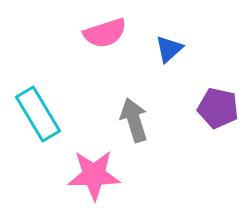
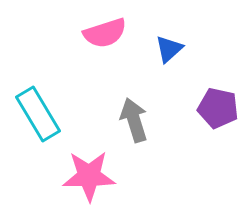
pink star: moved 5 px left, 1 px down
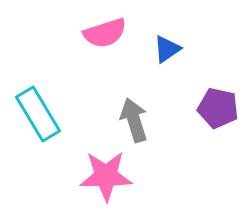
blue triangle: moved 2 px left; rotated 8 degrees clockwise
pink star: moved 17 px right
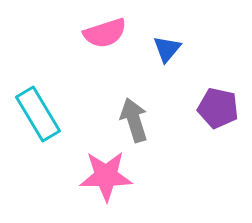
blue triangle: rotated 16 degrees counterclockwise
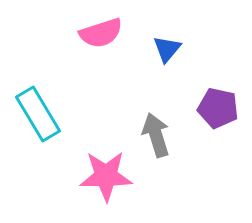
pink semicircle: moved 4 px left
gray arrow: moved 22 px right, 15 px down
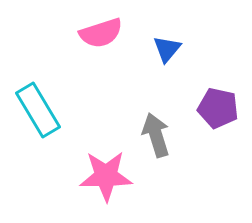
cyan rectangle: moved 4 px up
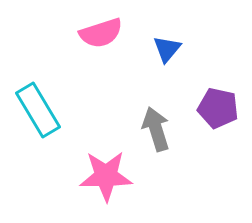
gray arrow: moved 6 px up
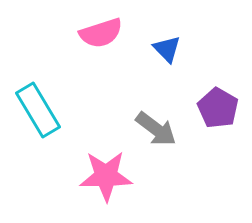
blue triangle: rotated 24 degrees counterclockwise
purple pentagon: rotated 18 degrees clockwise
gray arrow: rotated 144 degrees clockwise
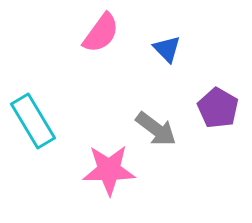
pink semicircle: rotated 36 degrees counterclockwise
cyan rectangle: moved 5 px left, 11 px down
pink star: moved 3 px right, 6 px up
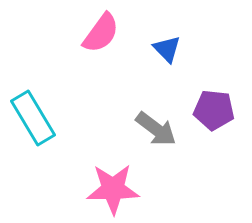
purple pentagon: moved 4 px left, 2 px down; rotated 24 degrees counterclockwise
cyan rectangle: moved 3 px up
pink star: moved 4 px right, 19 px down
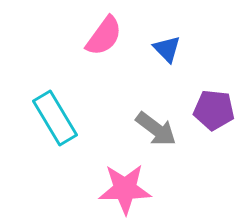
pink semicircle: moved 3 px right, 3 px down
cyan rectangle: moved 22 px right
pink star: moved 12 px right
